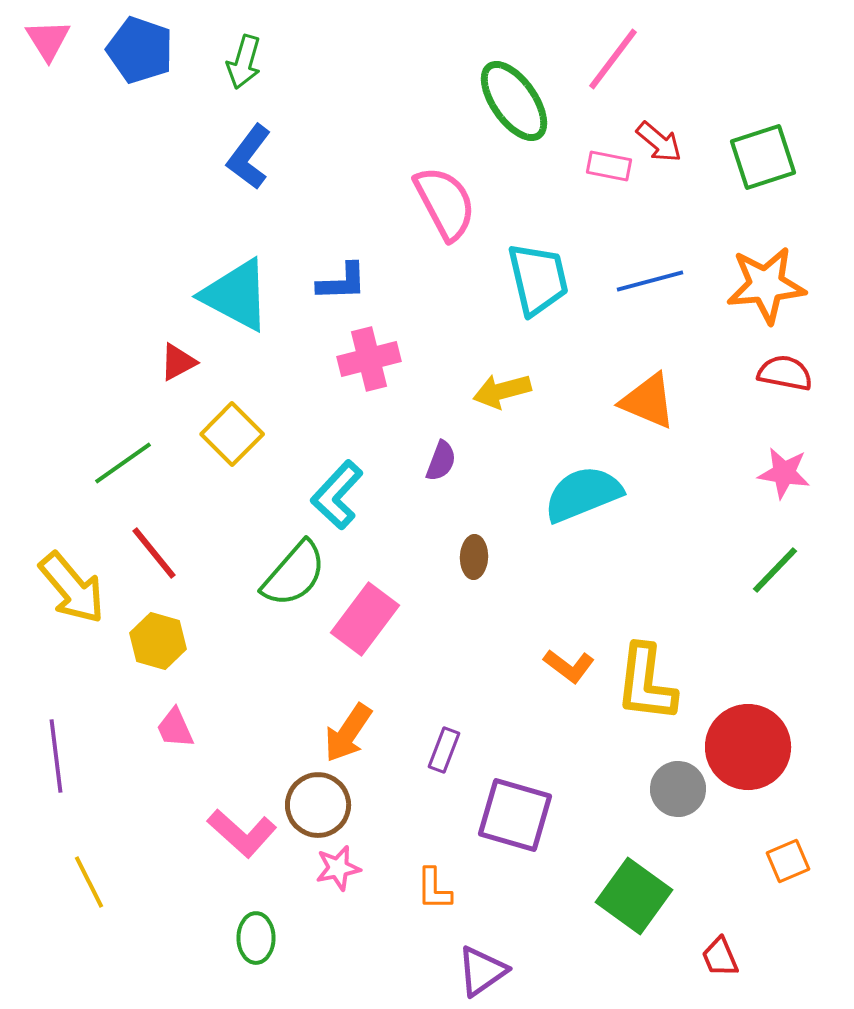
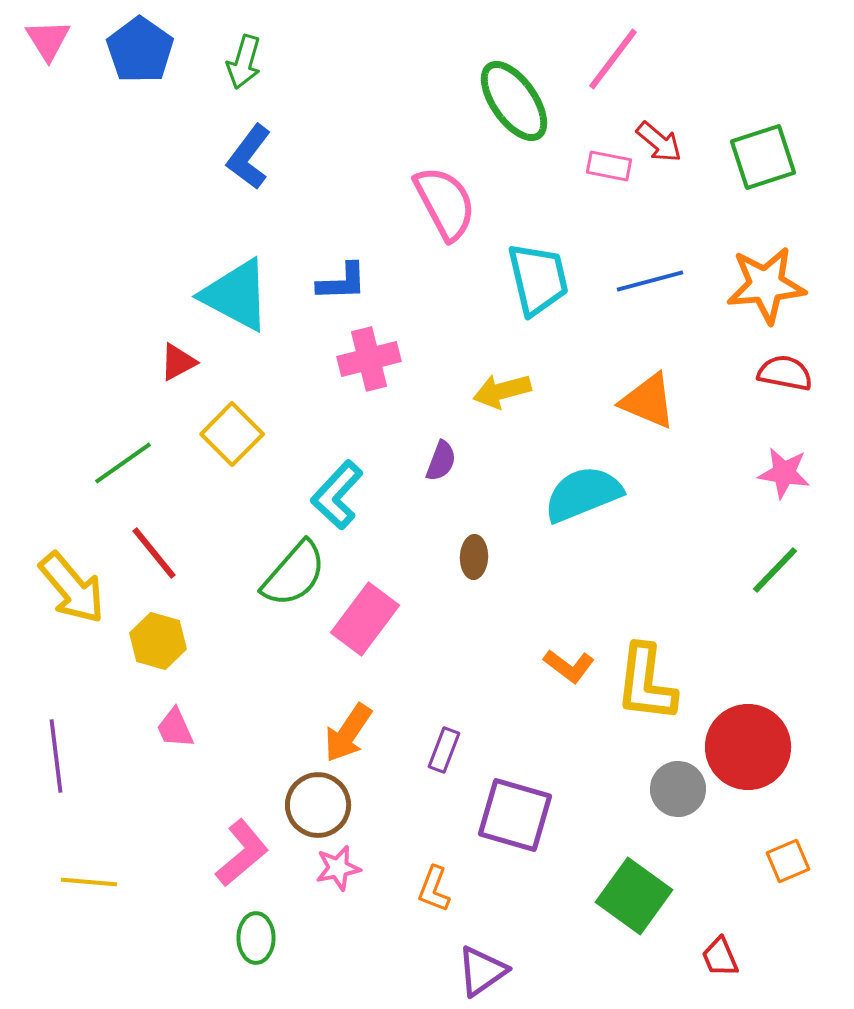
blue pentagon at (140, 50): rotated 16 degrees clockwise
pink L-shape at (242, 833): moved 20 px down; rotated 82 degrees counterclockwise
yellow line at (89, 882): rotated 58 degrees counterclockwise
orange L-shape at (434, 889): rotated 21 degrees clockwise
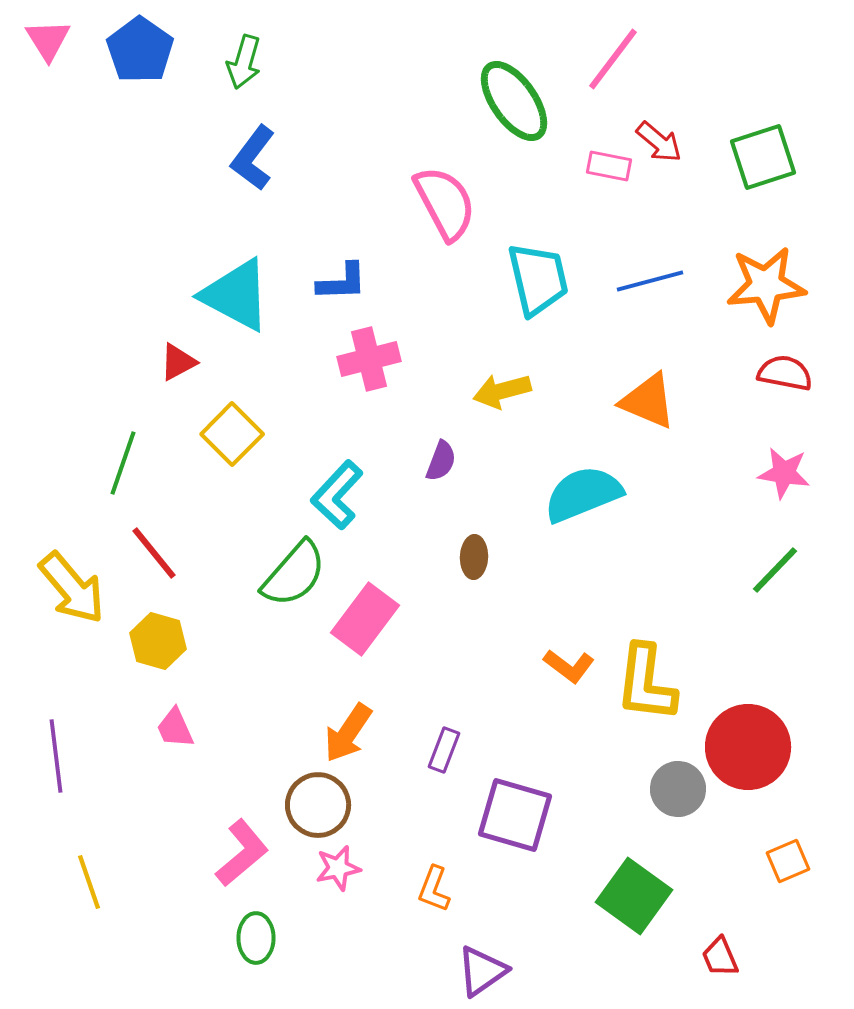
blue L-shape at (249, 157): moved 4 px right, 1 px down
green line at (123, 463): rotated 36 degrees counterclockwise
yellow line at (89, 882): rotated 66 degrees clockwise
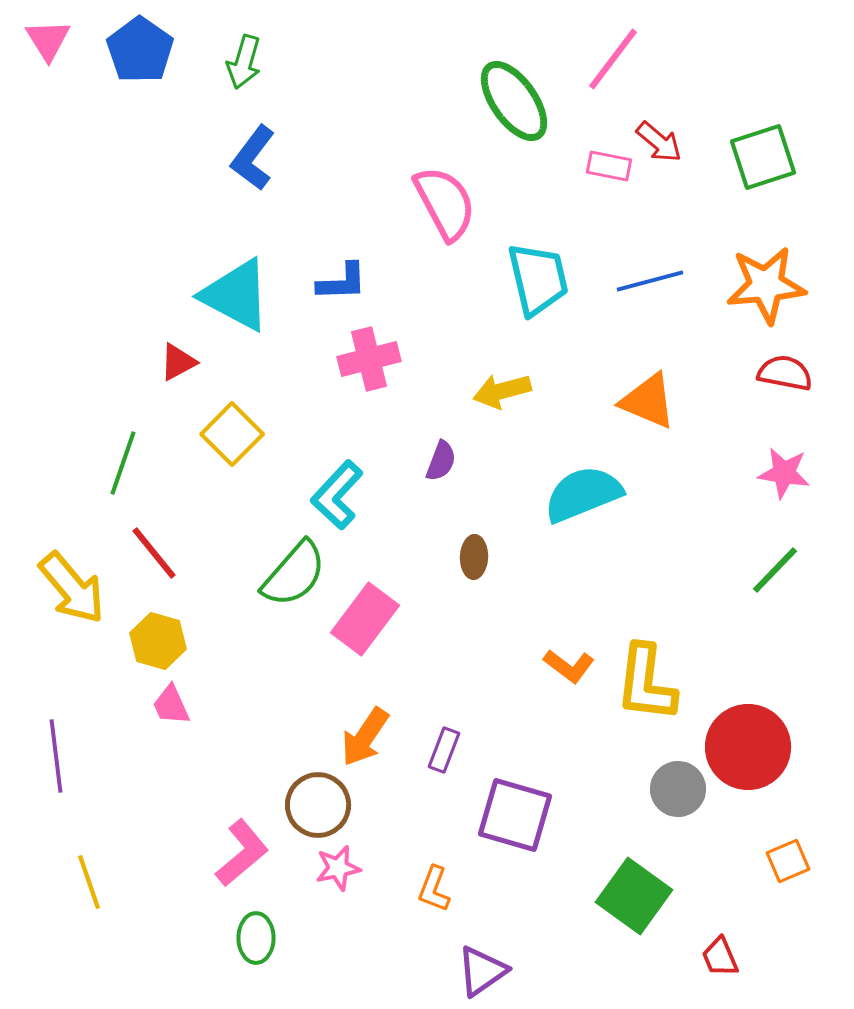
pink trapezoid at (175, 728): moved 4 px left, 23 px up
orange arrow at (348, 733): moved 17 px right, 4 px down
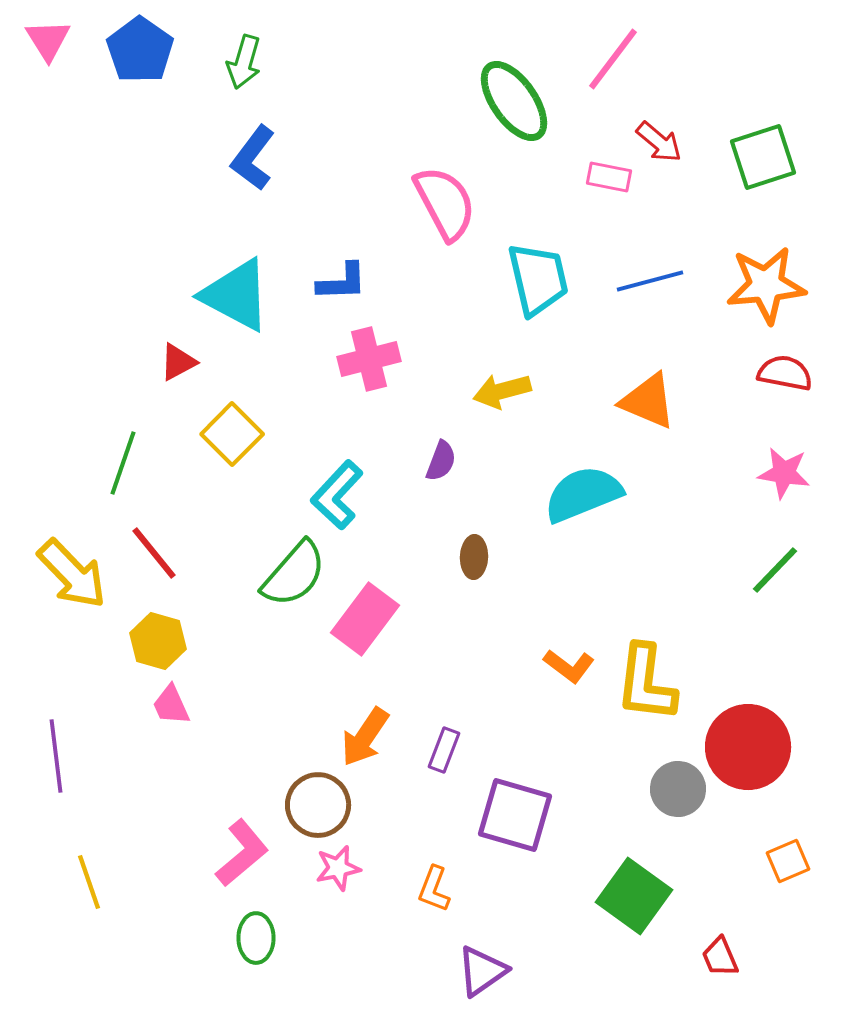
pink rectangle at (609, 166): moved 11 px down
yellow arrow at (72, 588): moved 14 px up; rotated 4 degrees counterclockwise
